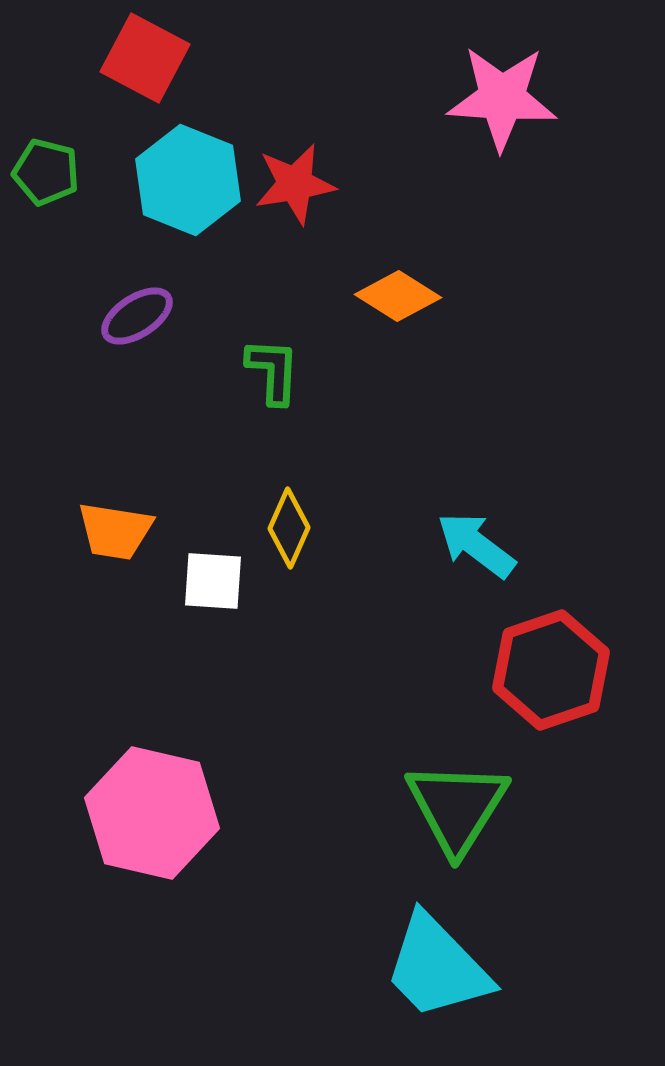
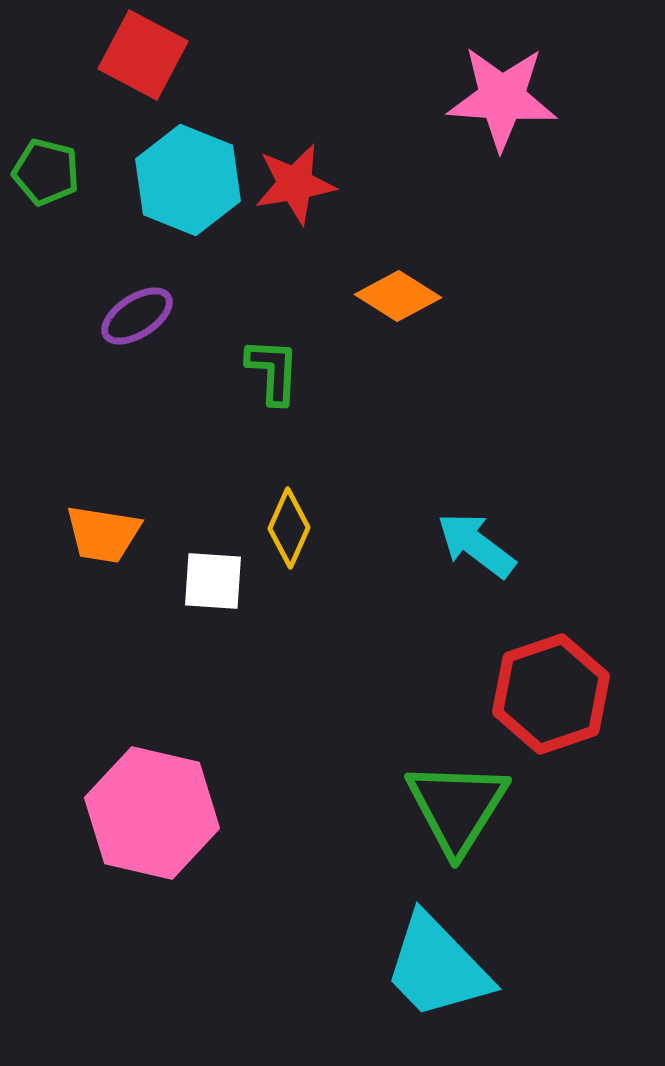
red square: moved 2 px left, 3 px up
orange trapezoid: moved 12 px left, 3 px down
red hexagon: moved 24 px down
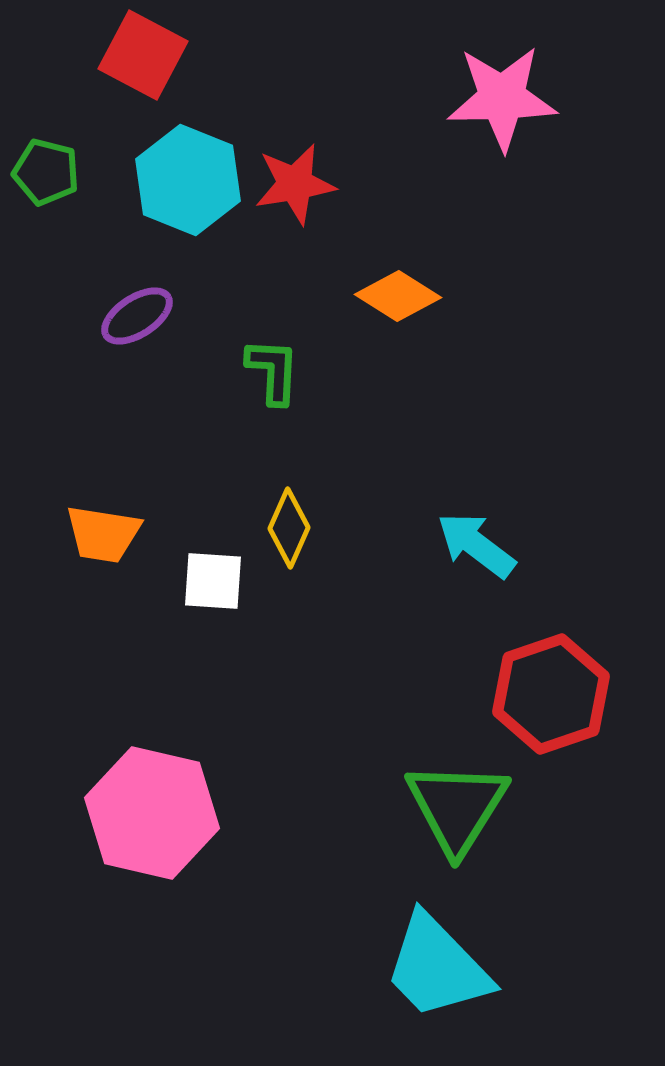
pink star: rotated 5 degrees counterclockwise
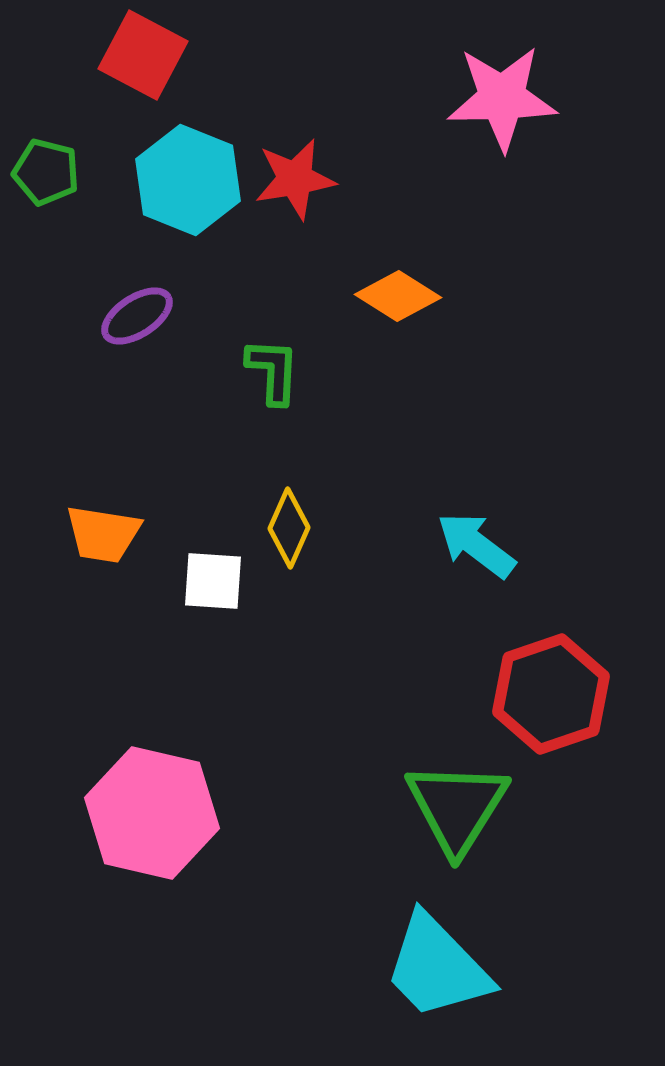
red star: moved 5 px up
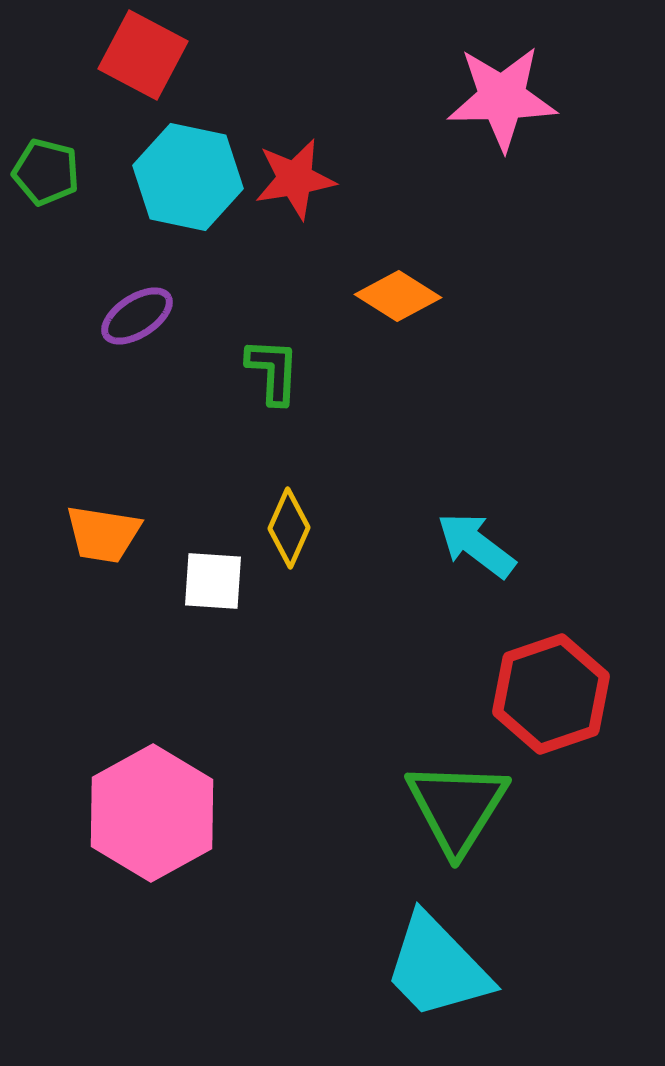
cyan hexagon: moved 3 px up; rotated 10 degrees counterclockwise
pink hexagon: rotated 18 degrees clockwise
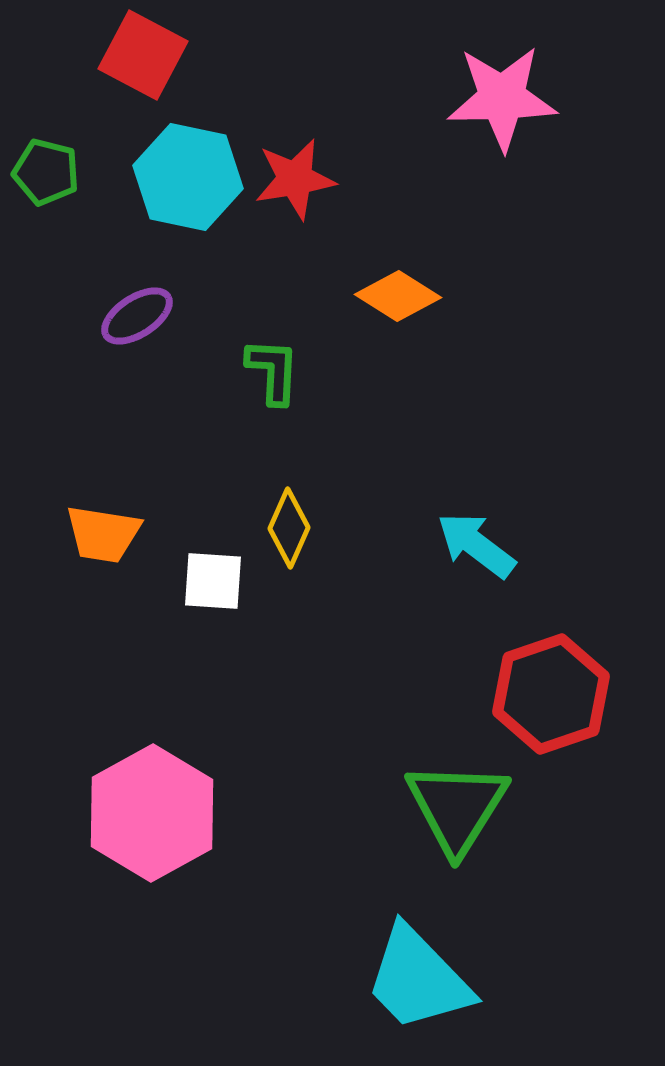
cyan trapezoid: moved 19 px left, 12 px down
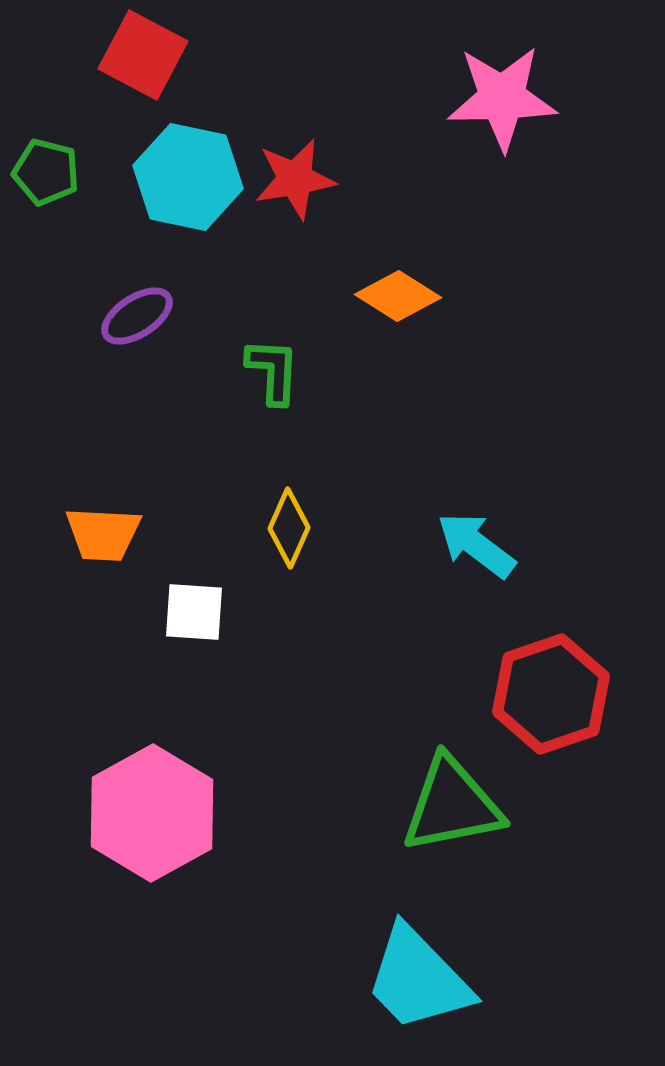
orange trapezoid: rotated 6 degrees counterclockwise
white square: moved 19 px left, 31 px down
green triangle: moved 5 px left, 2 px up; rotated 47 degrees clockwise
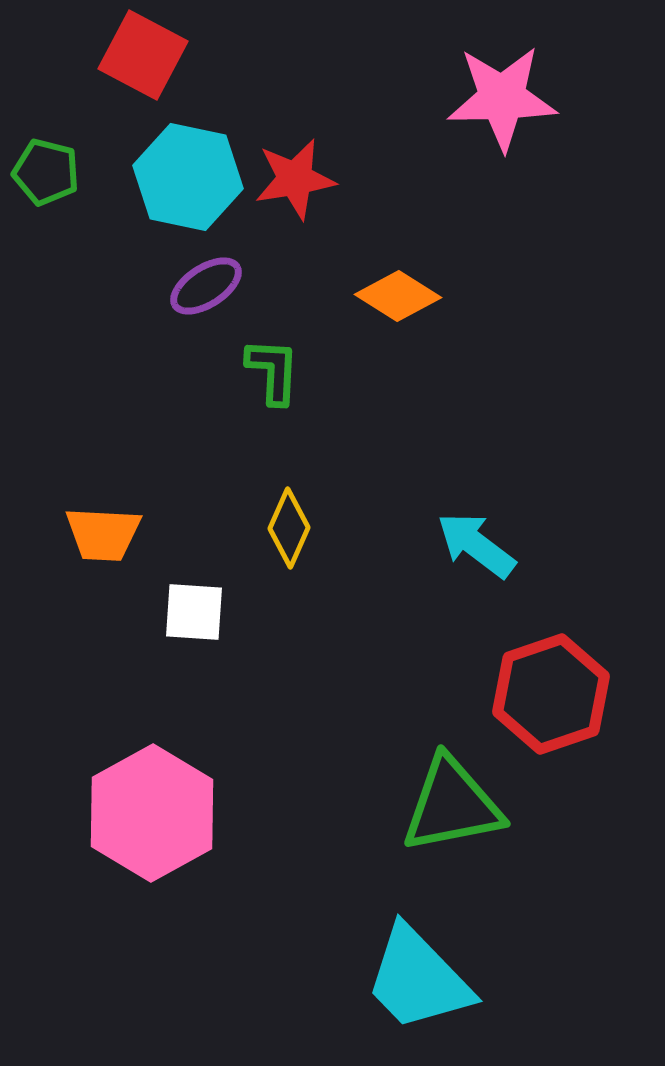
purple ellipse: moved 69 px right, 30 px up
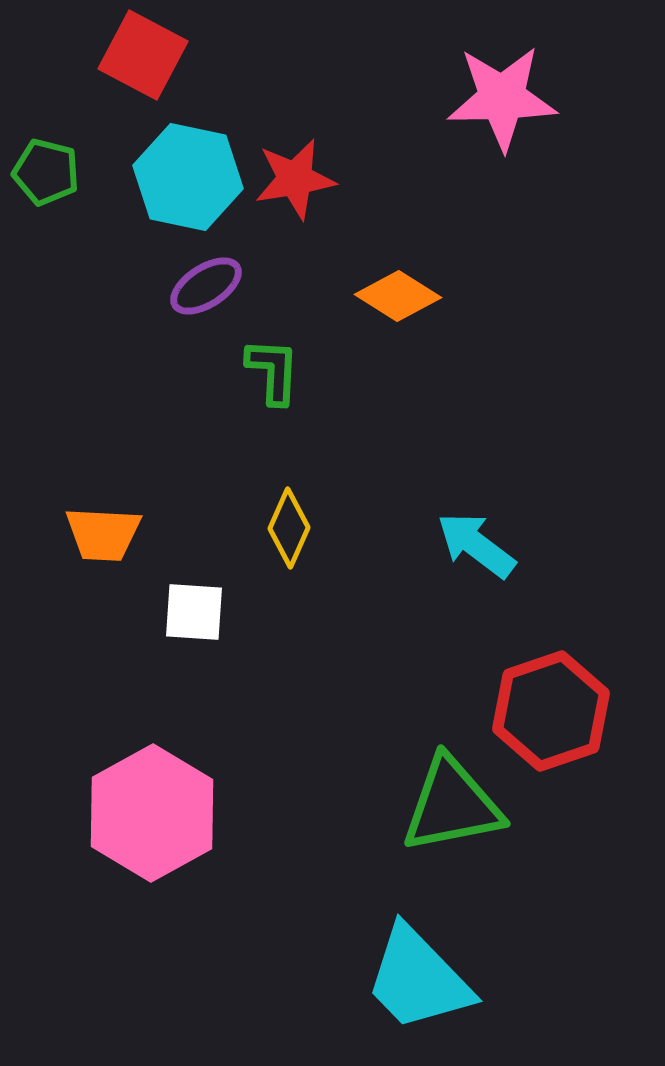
red hexagon: moved 17 px down
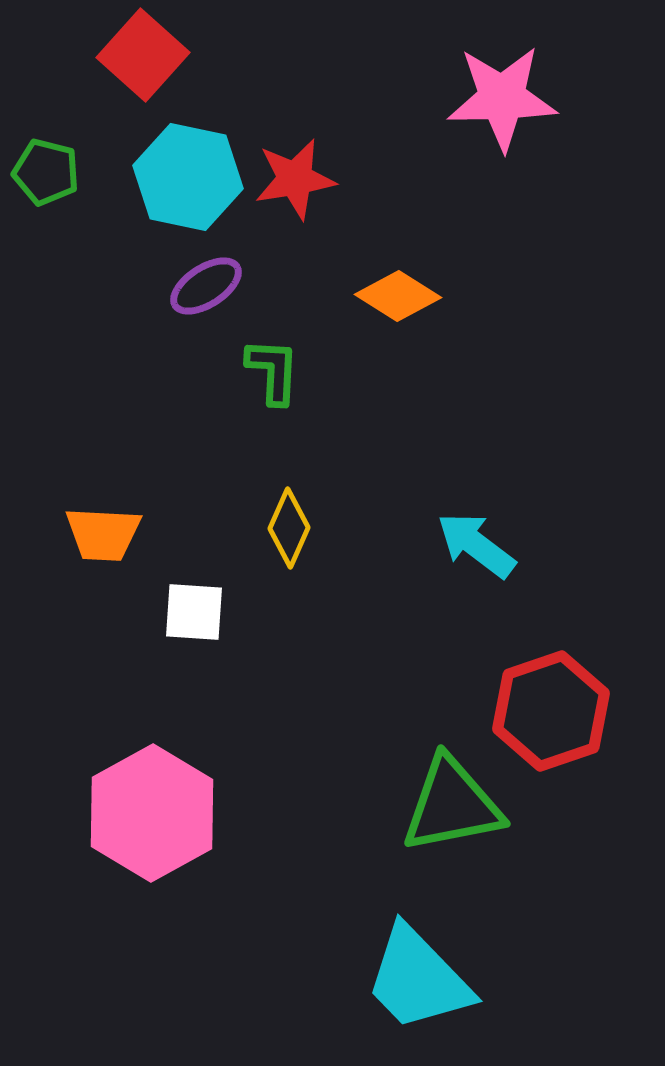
red square: rotated 14 degrees clockwise
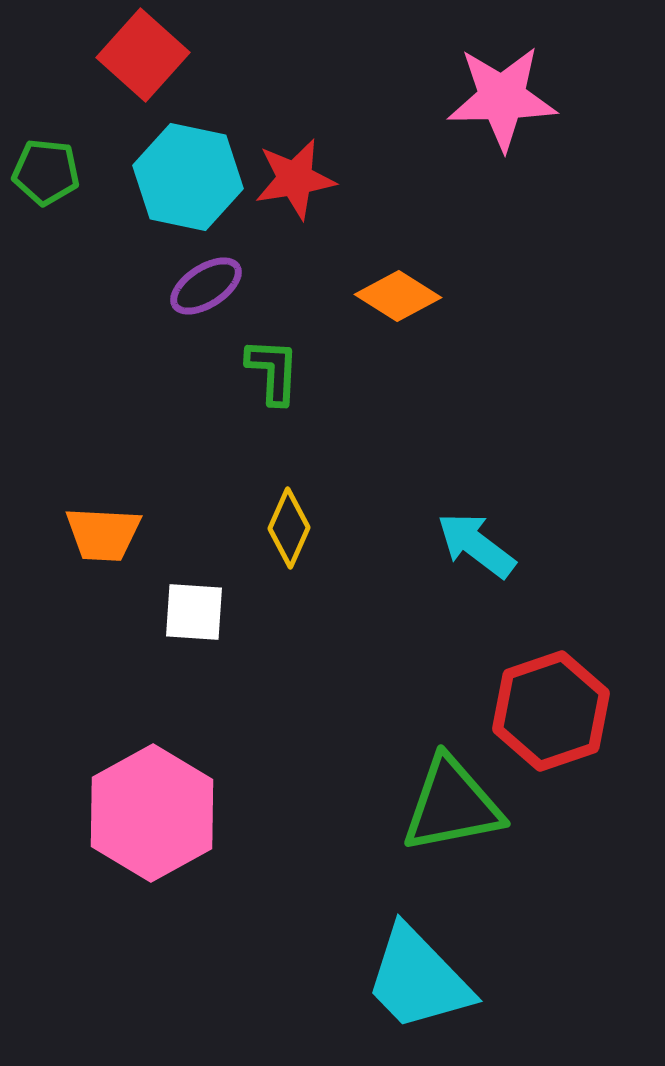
green pentagon: rotated 8 degrees counterclockwise
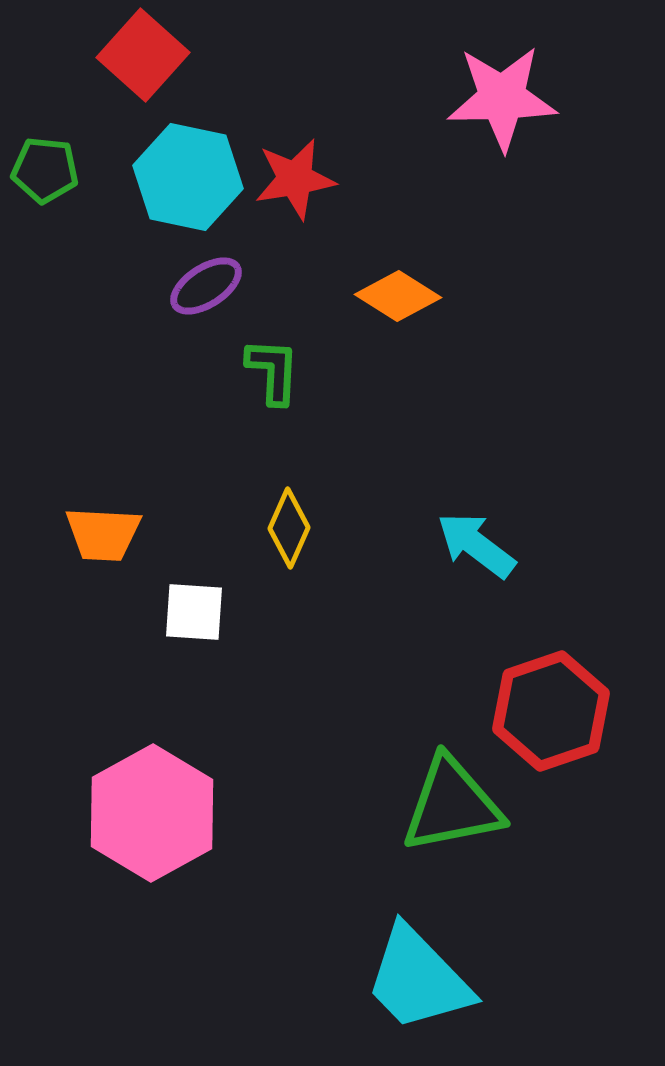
green pentagon: moved 1 px left, 2 px up
